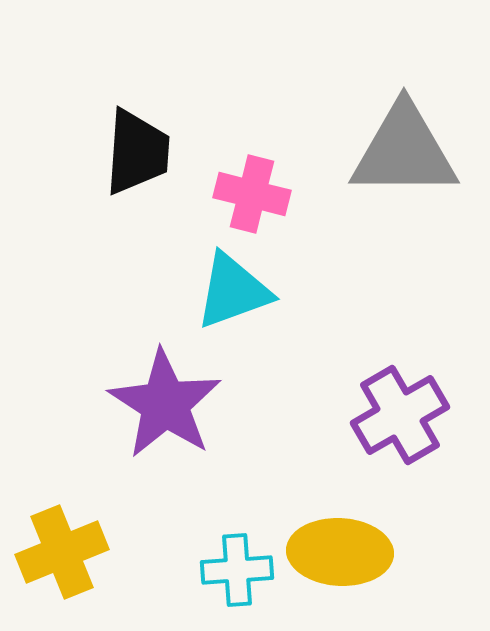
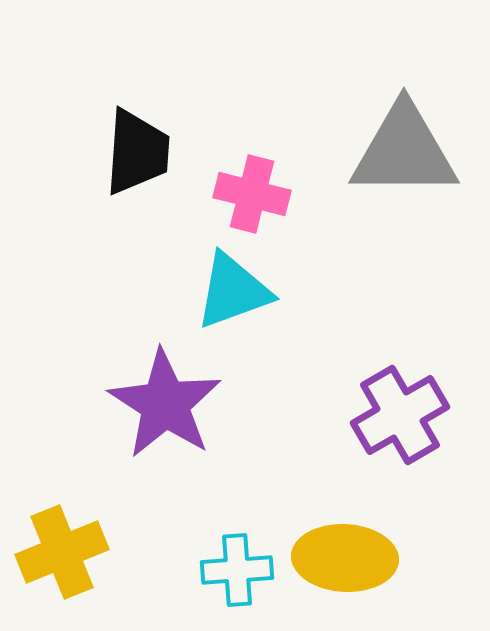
yellow ellipse: moved 5 px right, 6 px down
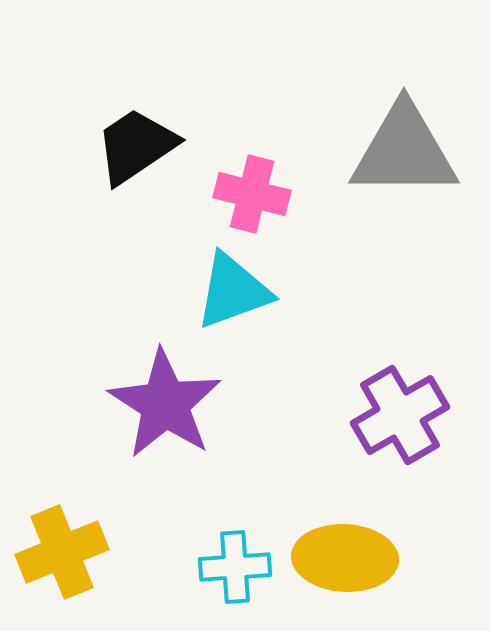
black trapezoid: moved 1 px left, 6 px up; rotated 128 degrees counterclockwise
cyan cross: moved 2 px left, 3 px up
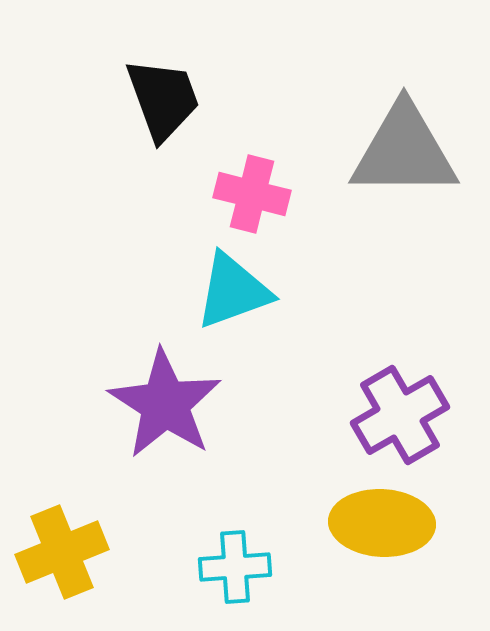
black trapezoid: moved 27 px right, 47 px up; rotated 104 degrees clockwise
yellow ellipse: moved 37 px right, 35 px up
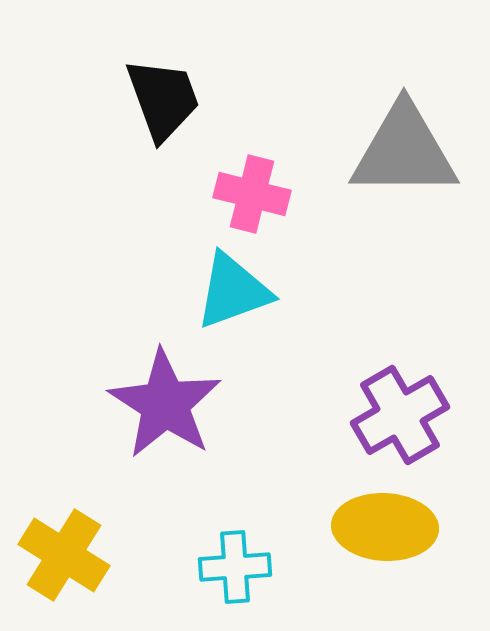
yellow ellipse: moved 3 px right, 4 px down
yellow cross: moved 2 px right, 3 px down; rotated 36 degrees counterclockwise
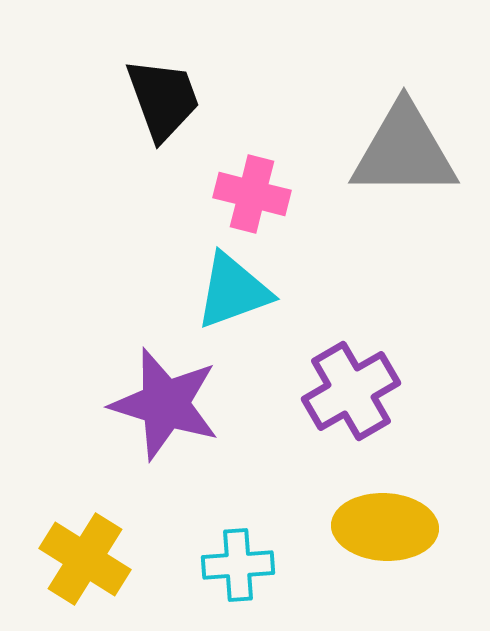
purple star: rotated 16 degrees counterclockwise
purple cross: moved 49 px left, 24 px up
yellow cross: moved 21 px right, 4 px down
cyan cross: moved 3 px right, 2 px up
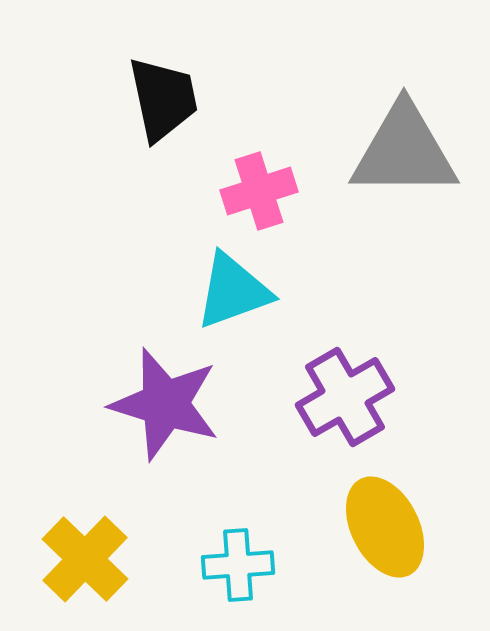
black trapezoid: rotated 8 degrees clockwise
pink cross: moved 7 px right, 3 px up; rotated 32 degrees counterclockwise
purple cross: moved 6 px left, 6 px down
yellow ellipse: rotated 60 degrees clockwise
yellow cross: rotated 12 degrees clockwise
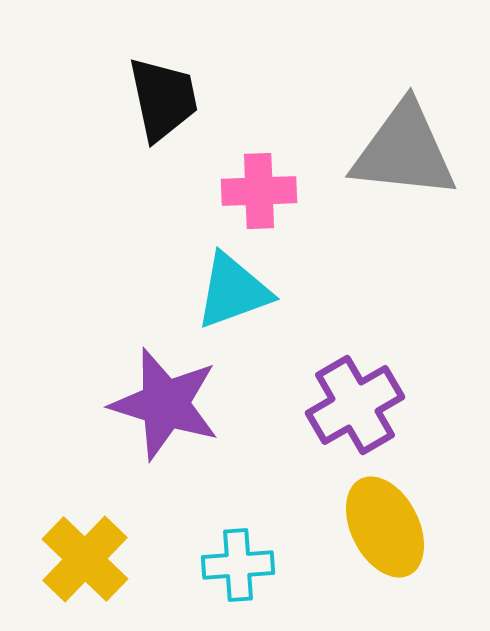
gray triangle: rotated 6 degrees clockwise
pink cross: rotated 16 degrees clockwise
purple cross: moved 10 px right, 8 px down
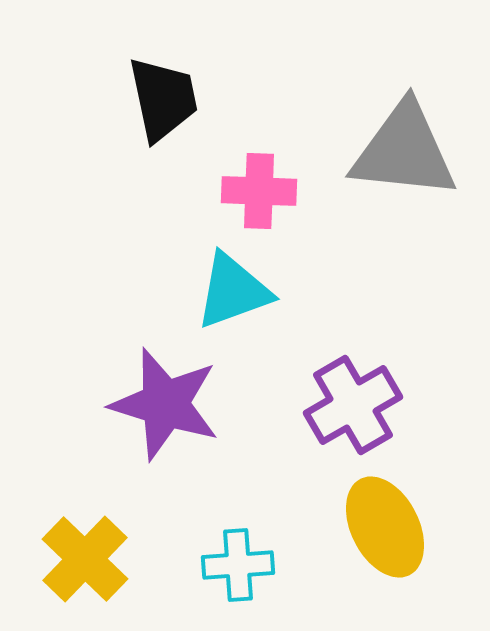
pink cross: rotated 4 degrees clockwise
purple cross: moved 2 px left
